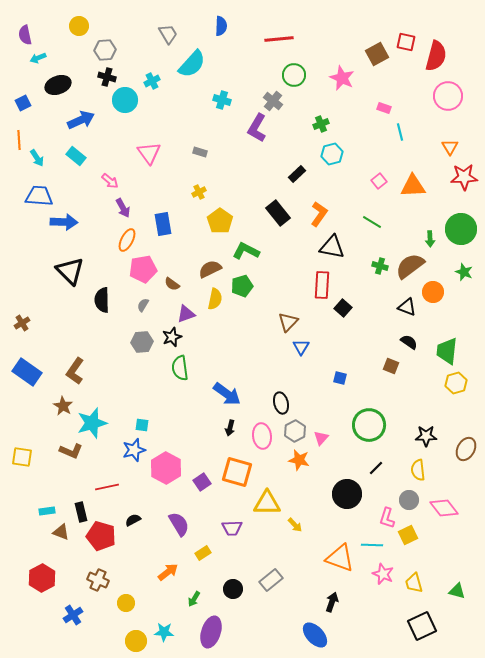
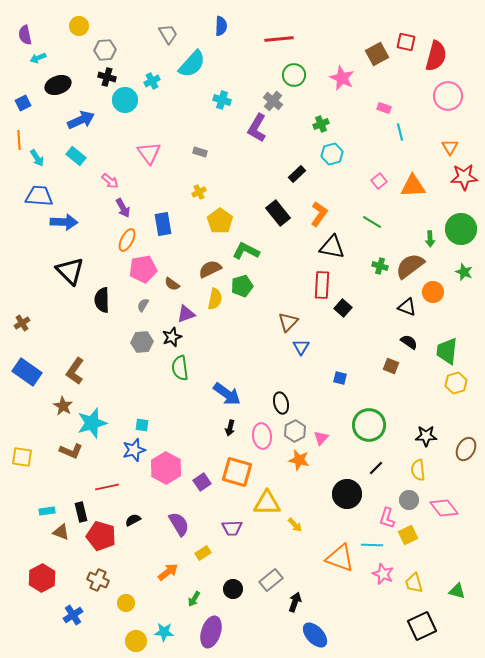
black arrow at (332, 602): moved 37 px left
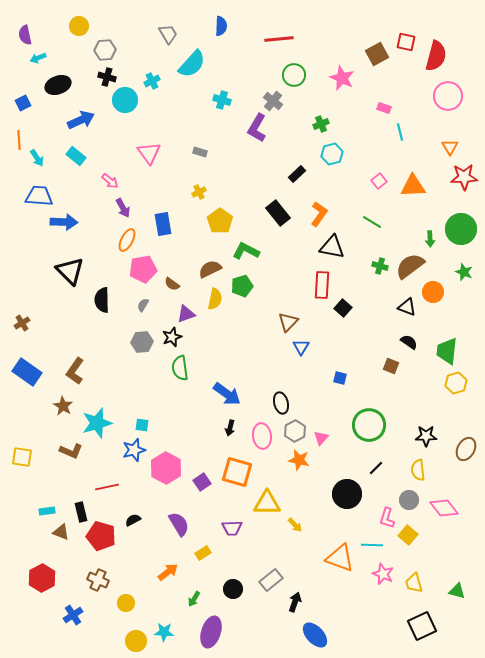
cyan star at (92, 423): moved 5 px right
yellow square at (408, 535): rotated 24 degrees counterclockwise
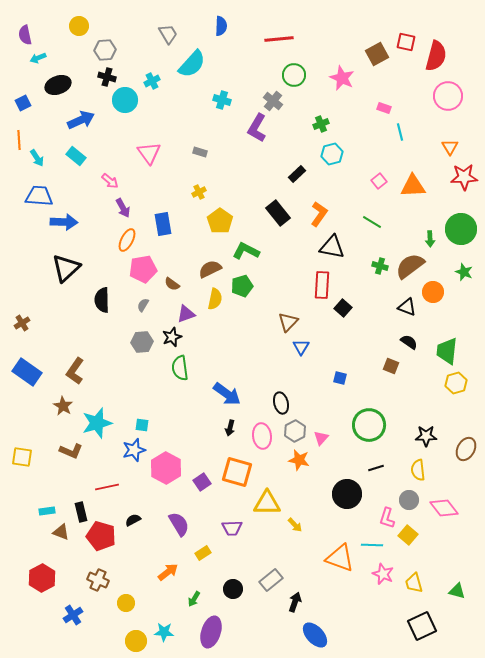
black triangle at (70, 271): moved 4 px left, 3 px up; rotated 32 degrees clockwise
black line at (376, 468): rotated 28 degrees clockwise
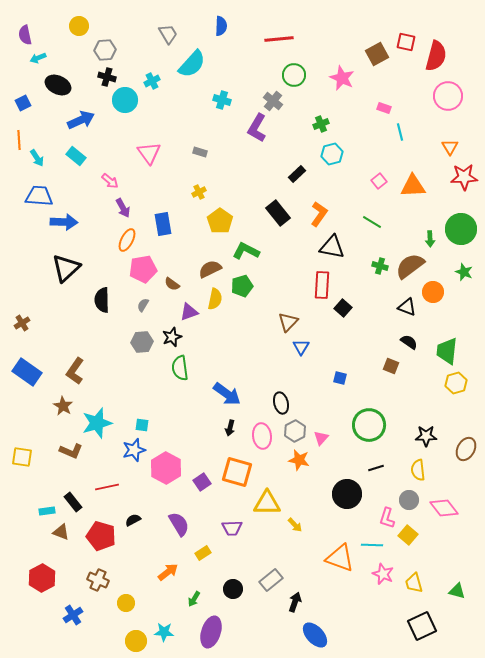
black ellipse at (58, 85): rotated 45 degrees clockwise
purple triangle at (186, 314): moved 3 px right, 2 px up
black rectangle at (81, 512): moved 8 px left, 10 px up; rotated 24 degrees counterclockwise
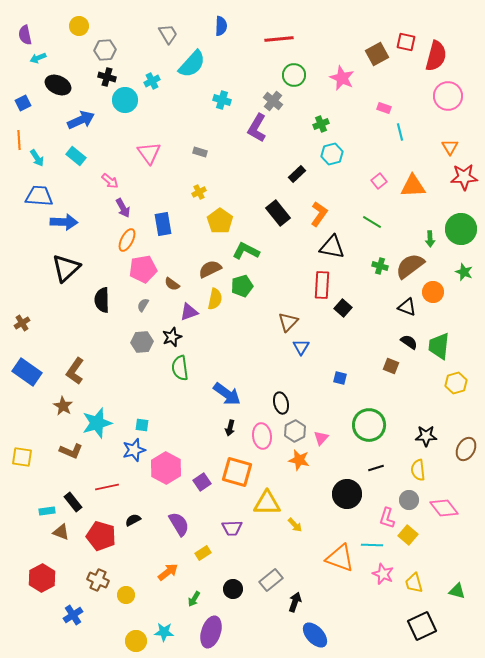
green trapezoid at (447, 351): moved 8 px left, 5 px up
yellow circle at (126, 603): moved 8 px up
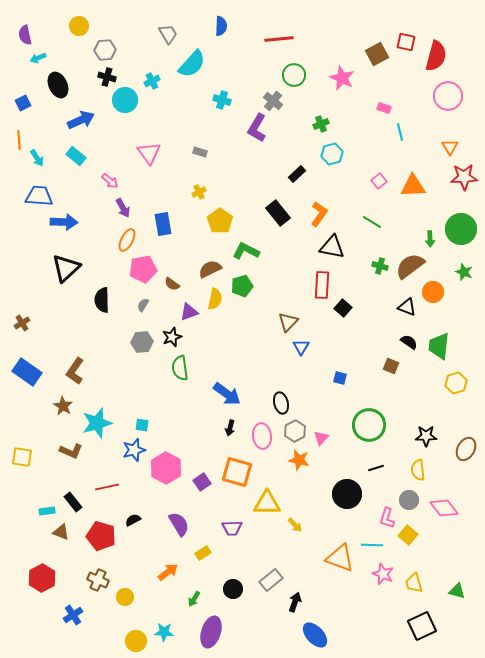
black ellipse at (58, 85): rotated 40 degrees clockwise
yellow circle at (126, 595): moved 1 px left, 2 px down
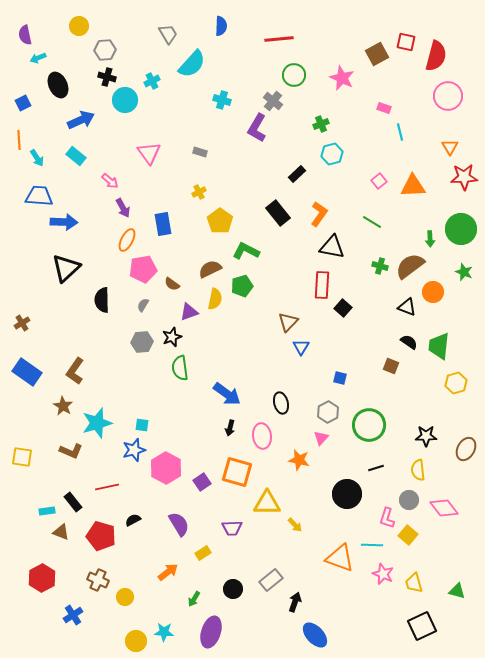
gray hexagon at (295, 431): moved 33 px right, 19 px up
